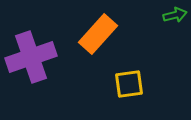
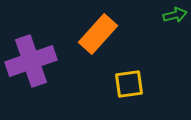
purple cross: moved 4 px down
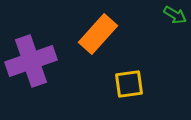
green arrow: rotated 45 degrees clockwise
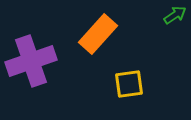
green arrow: rotated 65 degrees counterclockwise
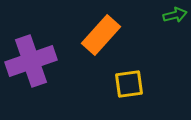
green arrow: rotated 20 degrees clockwise
orange rectangle: moved 3 px right, 1 px down
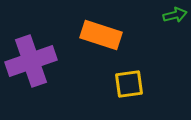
orange rectangle: rotated 66 degrees clockwise
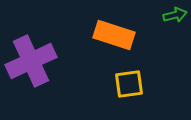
orange rectangle: moved 13 px right
purple cross: rotated 6 degrees counterclockwise
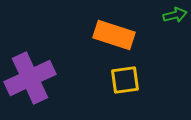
purple cross: moved 1 px left, 17 px down
yellow square: moved 4 px left, 4 px up
